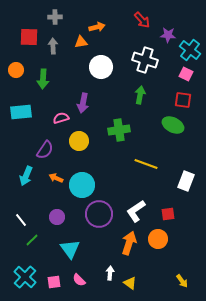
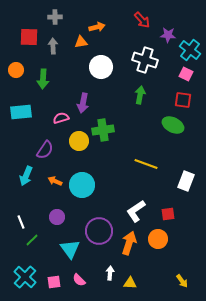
green cross at (119, 130): moved 16 px left
orange arrow at (56, 178): moved 1 px left, 3 px down
purple circle at (99, 214): moved 17 px down
white line at (21, 220): moved 2 px down; rotated 16 degrees clockwise
yellow triangle at (130, 283): rotated 32 degrees counterclockwise
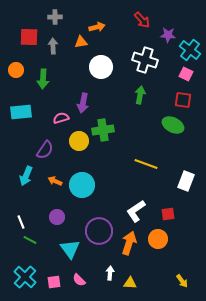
green line at (32, 240): moved 2 px left; rotated 72 degrees clockwise
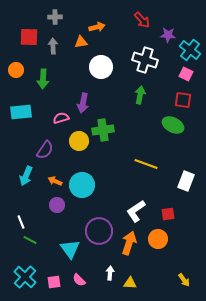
purple circle at (57, 217): moved 12 px up
yellow arrow at (182, 281): moved 2 px right, 1 px up
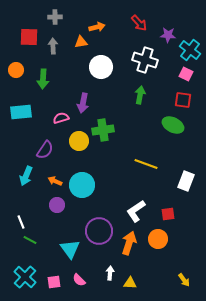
red arrow at (142, 20): moved 3 px left, 3 px down
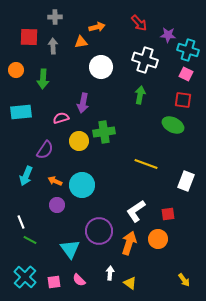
cyan cross at (190, 50): moved 2 px left; rotated 20 degrees counterclockwise
green cross at (103, 130): moved 1 px right, 2 px down
yellow triangle at (130, 283): rotated 32 degrees clockwise
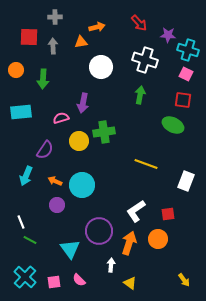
white arrow at (110, 273): moved 1 px right, 8 px up
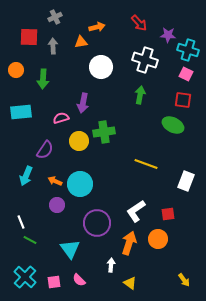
gray cross at (55, 17): rotated 24 degrees counterclockwise
cyan circle at (82, 185): moved 2 px left, 1 px up
purple circle at (99, 231): moved 2 px left, 8 px up
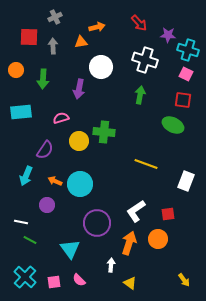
purple arrow at (83, 103): moved 4 px left, 14 px up
green cross at (104, 132): rotated 15 degrees clockwise
purple circle at (57, 205): moved 10 px left
white line at (21, 222): rotated 56 degrees counterclockwise
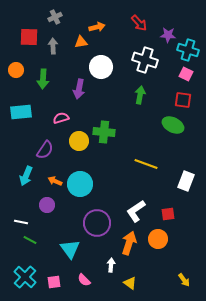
pink semicircle at (79, 280): moved 5 px right
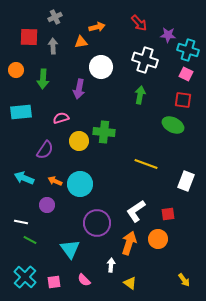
cyan arrow at (26, 176): moved 2 px left, 2 px down; rotated 90 degrees clockwise
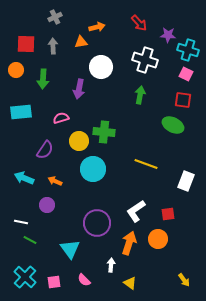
red square at (29, 37): moved 3 px left, 7 px down
cyan circle at (80, 184): moved 13 px right, 15 px up
